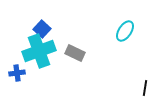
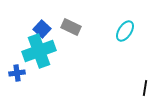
gray rectangle: moved 4 px left, 26 px up
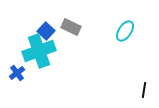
blue square: moved 4 px right, 2 px down
blue cross: rotated 28 degrees counterclockwise
black line: moved 1 px left, 2 px down
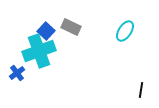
black line: moved 3 px left
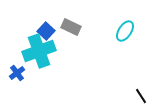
black line: moved 6 px down; rotated 42 degrees counterclockwise
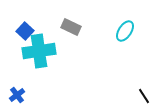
blue square: moved 21 px left
cyan cross: rotated 12 degrees clockwise
blue cross: moved 22 px down
black line: moved 3 px right
